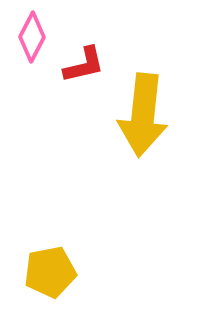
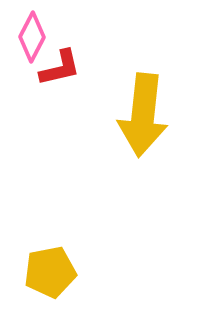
red L-shape: moved 24 px left, 3 px down
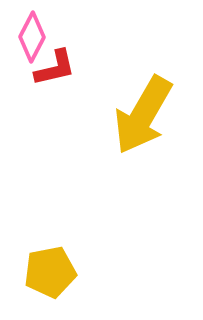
red L-shape: moved 5 px left
yellow arrow: rotated 24 degrees clockwise
